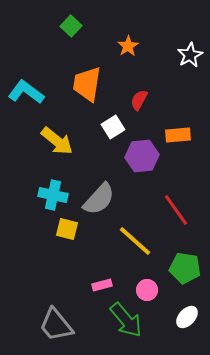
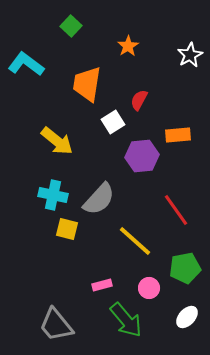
cyan L-shape: moved 28 px up
white square: moved 5 px up
green pentagon: rotated 20 degrees counterclockwise
pink circle: moved 2 px right, 2 px up
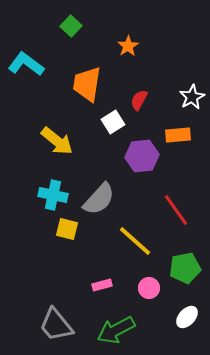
white star: moved 2 px right, 42 px down
green arrow: moved 10 px left, 10 px down; rotated 102 degrees clockwise
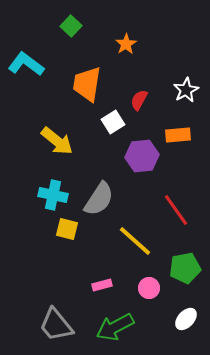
orange star: moved 2 px left, 2 px up
white star: moved 6 px left, 7 px up
gray semicircle: rotated 9 degrees counterclockwise
white ellipse: moved 1 px left, 2 px down
green arrow: moved 1 px left, 3 px up
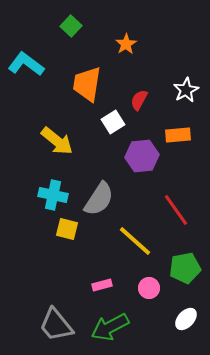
green arrow: moved 5 px left
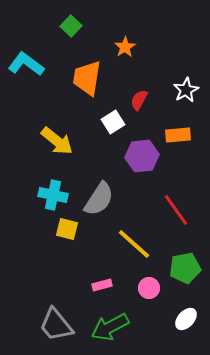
orange star: moved 1 px left, 3 px down
orange trapezoid: moved 6 px up
yellow line: moved 1 px left, 3 px down
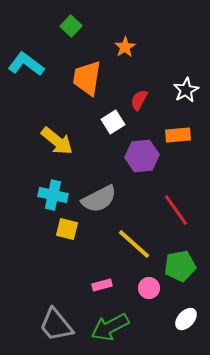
gray semicircle: rotated 30 degrees clockwise
green pentagon: moved 5 px left, 2 px up
